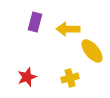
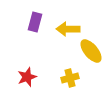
yellow ellipse: moved 1 px left
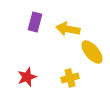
yellow arrow: rotated 10 degrees clockwise
yellow ellipse: moved 1 px right, 1 px down
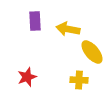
purple rectangle: moved 1 px up; rotated 18 degrees counterclockwise
yellow cross: moved 9 px right, 2 px down; rotated 18 degrees clockwise
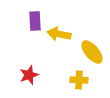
yellow arrow: moved 9 px left, 5 px down
red star: moved 2 px right, 2 px up
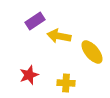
purple rectangle: rotated 60 degrees clockwise
yellow arrow: moved 2 px down
yellow cross: moved 13 px left, 3 px down
